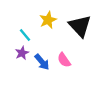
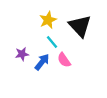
cyan line: moved 27 px right, 7 px down
purple star: moved 1 px down; rotated 16 degrees clockwise
blue arrow: rotated 102 degrees counterclockwise
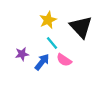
black triangle: moved 1 px right, 1 px down
cyan line: moved 1 px down
pink semicircle: rotated 21 degrees counterclockwise
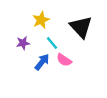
yellow star: moved 7 px left
purple star: moved 1 px right, 11 px up
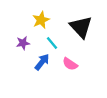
pink semicircle: moved 6 px right, 4 px down
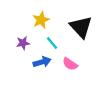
blue arrow: rotated 36 degrees clockwise
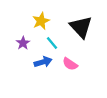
yellow star: moved 1 px down
purple star: rotated 24 degrees counterclockwise
blue arrow: moved 1 px right
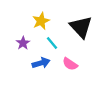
blue arrow: moved 2 px left, 1 px down
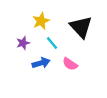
purple star: rotated 16 degrees clockwise
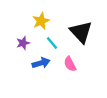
black triangle: moved 5 px down
pink semicircle: rotated 28 degrees clockwise
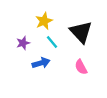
yellow star: moved 3 px right
cyan line: moved 1 px up
pink semicircle: moved 11 px right, 3 px down
